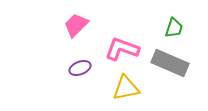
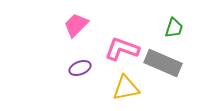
gray rectangle: moved 7 px left
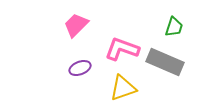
green trapezoid: moved 1 px up
gray rectangle: moved 2 px right, 1 px up
yellow triangle: moved 3 px left; rotated 8 degrees counterclockwise
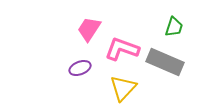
pink trapezoid: moved 13 px right, 4 px down; rotated 12 degrees counterclockwise
yellow triangle: rotated 28 degrees counterclockwise
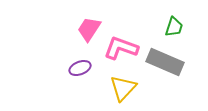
pink L-shape: moved 1 px left, 1 px up
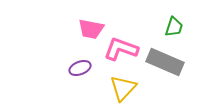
pink trapezoid: moved 2 px right; rotated 112 degrees counterclockwise
pink L-shape: moved 1 px down
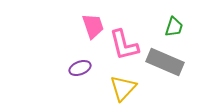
pink trapezoid: moved 2 px right, 3 px up; rotated 120 degrees counterclockwise
pink L-shape: moved 3 px right, 4 px up; rotated 124 degrees counterclockwise
